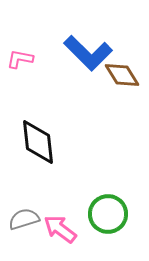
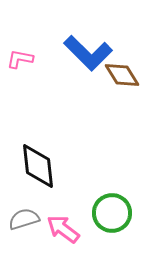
black diamond: moved 24 px down
green circle: moved 4 px right, 1 px up
pink arrow: moved 3 px right
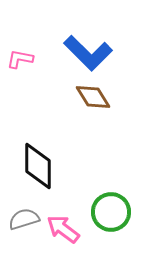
brown diamond: moved 29 px left, 22 px down
black diamond: rotated 6 degrees clockwise
green circle: moved 1 px left, 1 px up
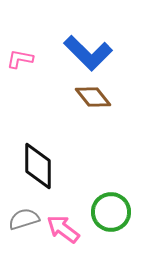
brown diamond: rotated 6 degrees counterclockwise
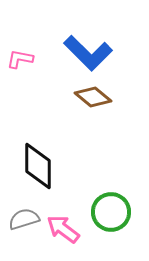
brown diamond: rotated 12 degrees counterclockwise
